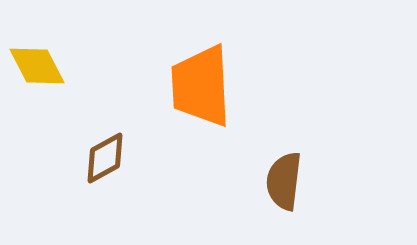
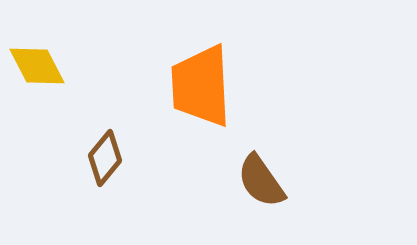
brown diamond: rotated 22 degrees counterclockwise
brown semicircle: moved 23 px left; rotated 42 degrees counterclockwise
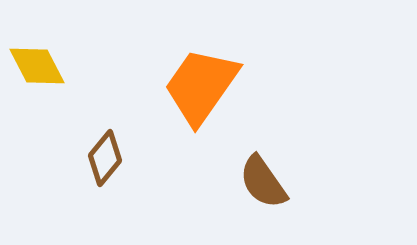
orange trapezoid: rotated 38 degrees clockwise
brown semicircle: moved 2 px right, 1 px down
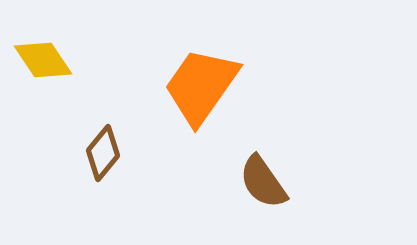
yellow diamond: moved 6 px right, 6 px up; rotated 6 degrees counterclockwise
brown diamond: moved 2 px left, 5 px up
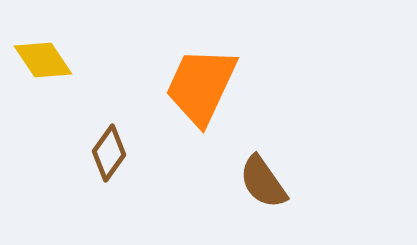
orange trapezoid: rotated 10 degrees counterclockwise
brown diamond: moved 6 px right; rotated 4 degrees counterclockwise
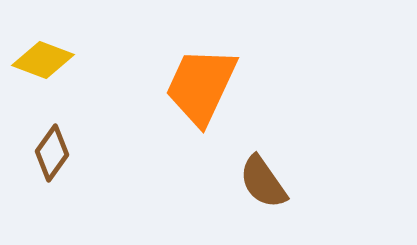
yellow diamond: rotated 36 degrees counterclockwise
brown diamond: moved 57 px left
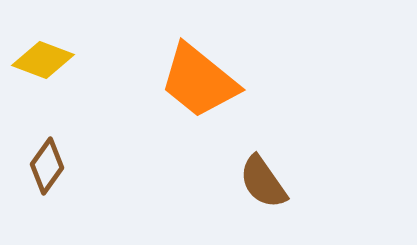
orange trapezoid: moved 2 px left, 5 px up; rotated 76 degrees counterclockwise
brown diamond: moved 5 px left, 13 px down
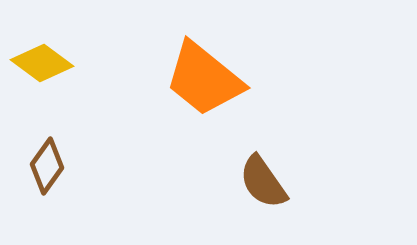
yellow diamond: moved 1 px left, 3 px down; rotated 16 degrees clockwise
orange trapezoid: moved 5 px right, 2 px up
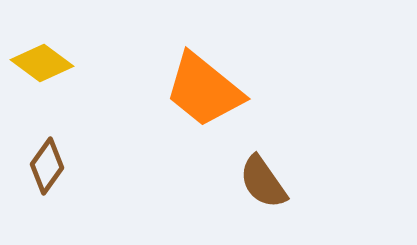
orange trapezoid: moved 11 px down
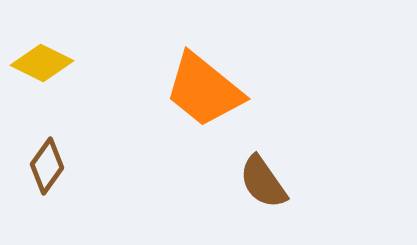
yellow diamond: rotated 10 degrees counterclockwise
